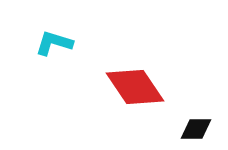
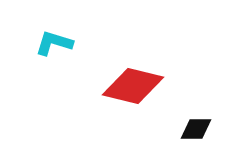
red diamond: moved 2 px left, 1 px up; rotated 42 degrees counterclockwise
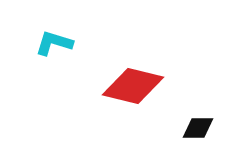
black diamond: moved 2 px right, 1 px up
